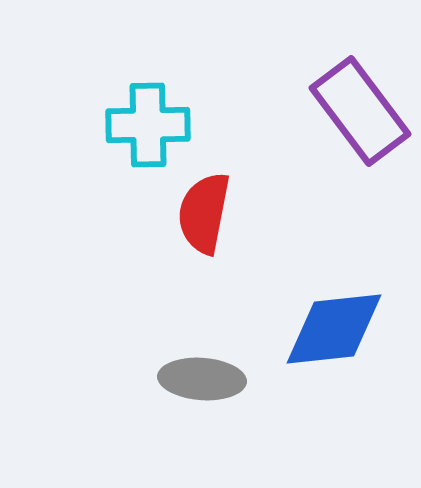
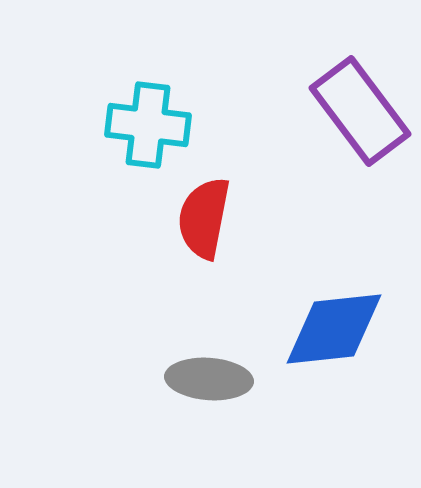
cyan cross: rotated 8 degrees clockwise
red semicircle: moved 5 px down
gray ellipse: moved 7 px right
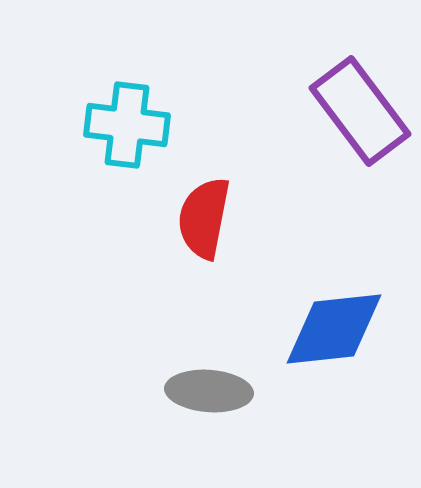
cyan cross: moved 21 px left
gray ellipse: moved 12 px down
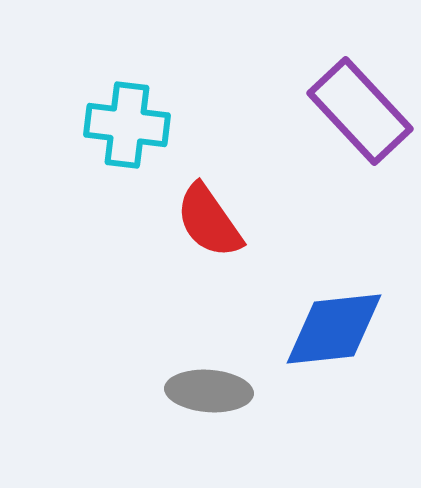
purple rectangle: rotated 6 degrees counterclockwise
red semicircle: moved 5 px right, 3 px down; rotated 46 degrees counterclockwise
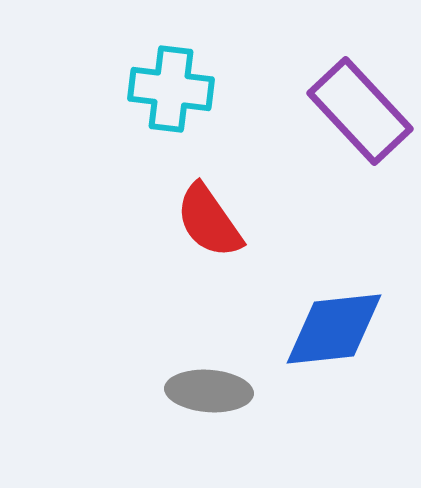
cyan cross: moved 44 px right, 36 px up
